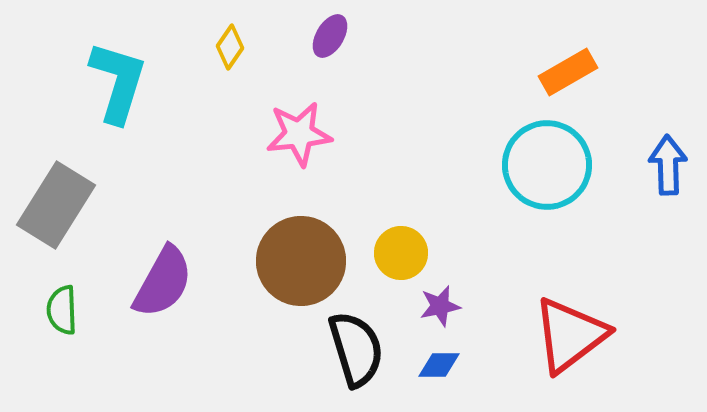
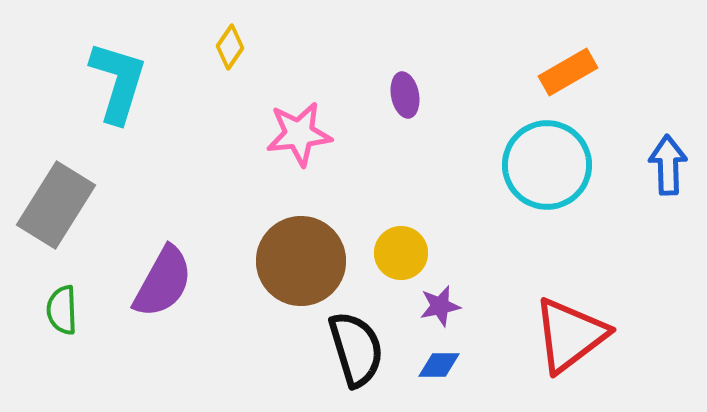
purple ellipse: moved 75 px right, 59 px down; rotated 42 degrees counterclockwise
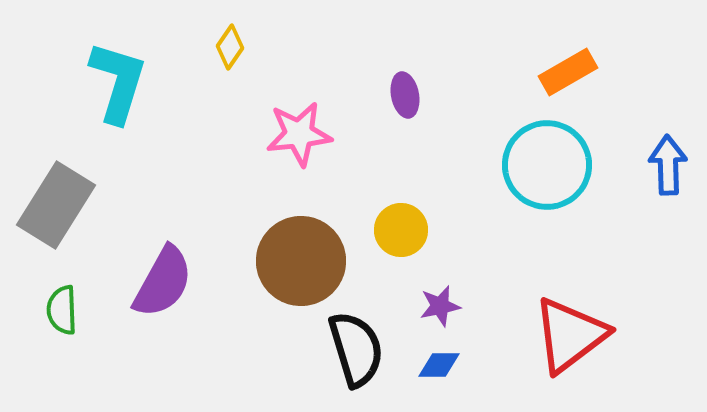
yellow circle: moved 23 px up
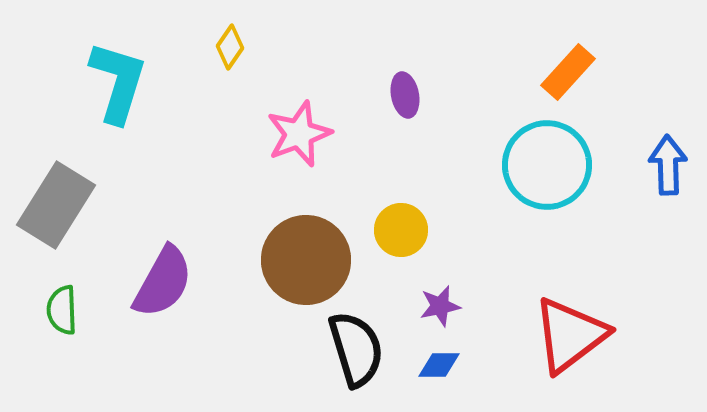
orange rectangle: rotated 18 degrees counterclockwise
pink star: rotated 14 degrees counterclockwise
brown circle: moved 5 px right, 1 px up
